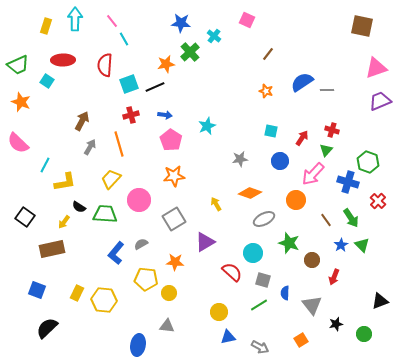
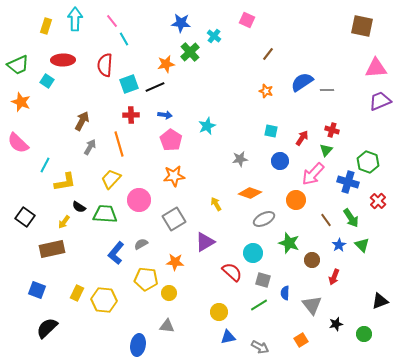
pink triangle at (376, 68): rotated 15 degrees clockwise
red cross at (131, 115): rotated 14 degrees clockwise
blue star at (341, 245): moved 2 px left
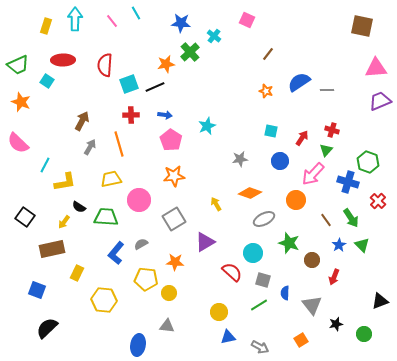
cyan line at (124, 39): moved 12 px right, 26 px up
blue semicircle at (302, 82): moved 3 px left
yellow trapezoid at (111, 179): rotated 35 degrees clockwise
green trapezoid at (105, 214): moved 1 px right, 3 px down
yellow rectangle at (77, 293): moved 20 px up
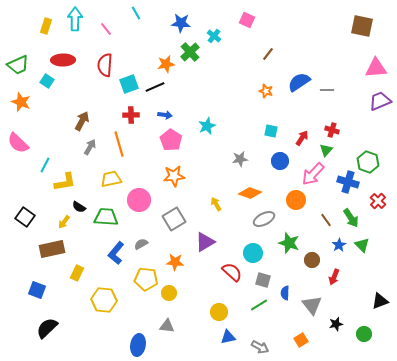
pink line at (112, 21): moved 6 px left, 8 px down
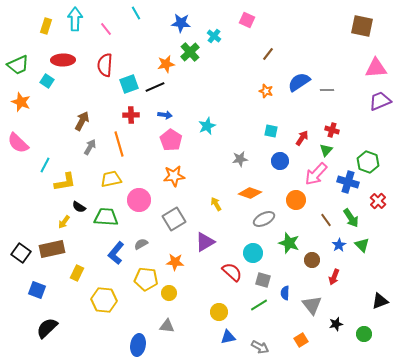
pink arrow at (313, 174): moved 3 px right
black square at (25, 217): moved 4 px left, 36 px down
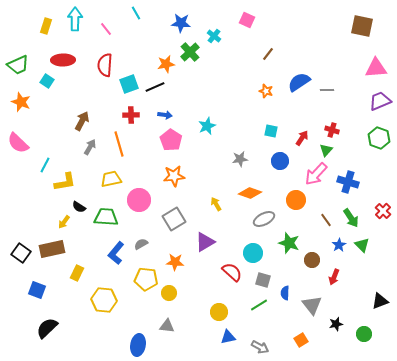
green hexagon at (368, 162): moved 11 px right, 24 px up
red cross at (378, 201): moved 5 px right, 10 px down
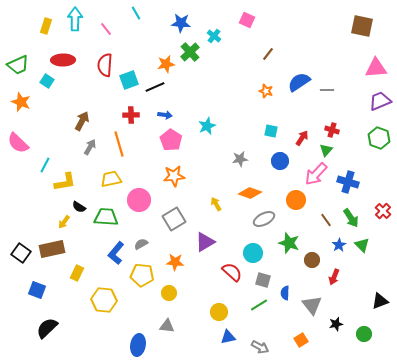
cyan square at (129, 84): moved 4 px up
yellow pentagon at (146, 279): moved 4 px left, 4 px up
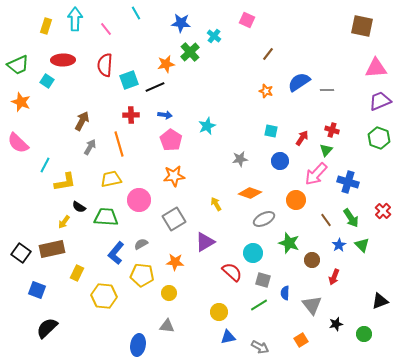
yellow hexagon at (104, 300): moved 4 px up
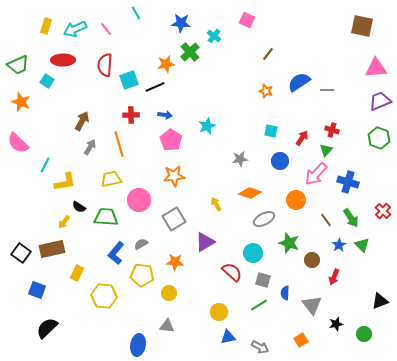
cyan arrow at (75, 19): moved 10 px down; rotated 115 degrees counterclockwise
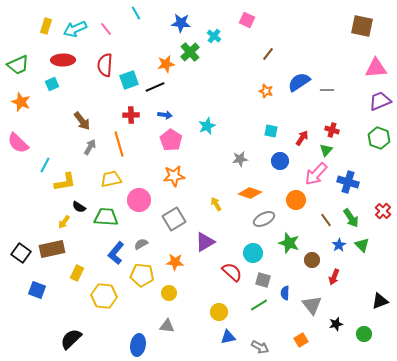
cyan square at (47, 81): moved 5 px right, 3 px down; rotated 32 degrees clockwise
brown arrow at (82, 121): rotated 114 degrees clockwise
black semicircle at (47, 328): moved 24 px right, 11 px down
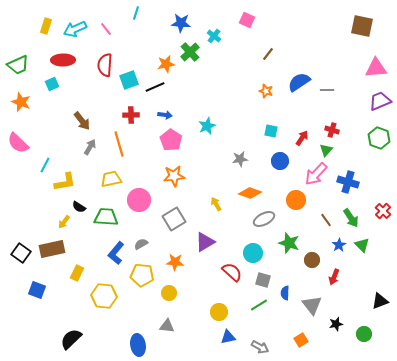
cyan line at (136, 13): rotated 48 degrees clockwise
blue ellipse at (138, 345): rotated 20 degrees counterclockwise
